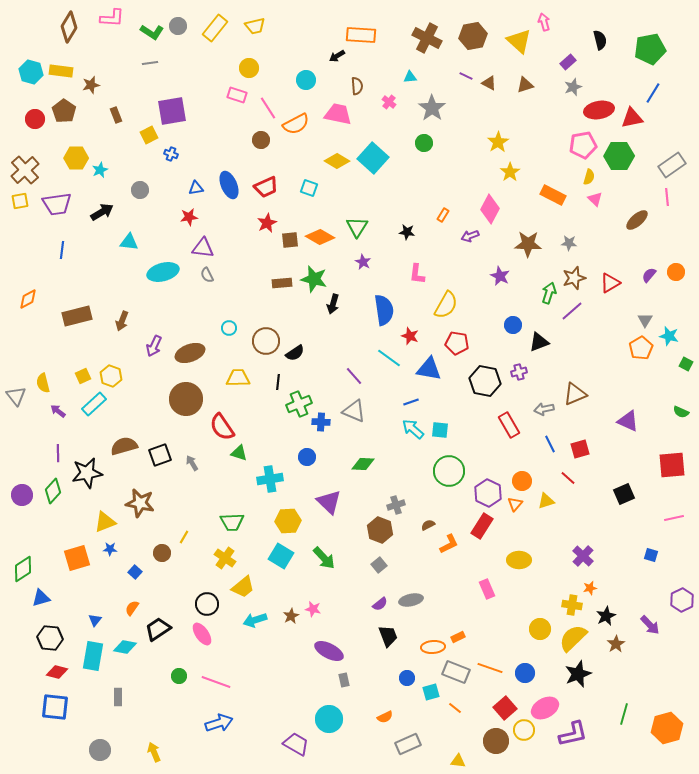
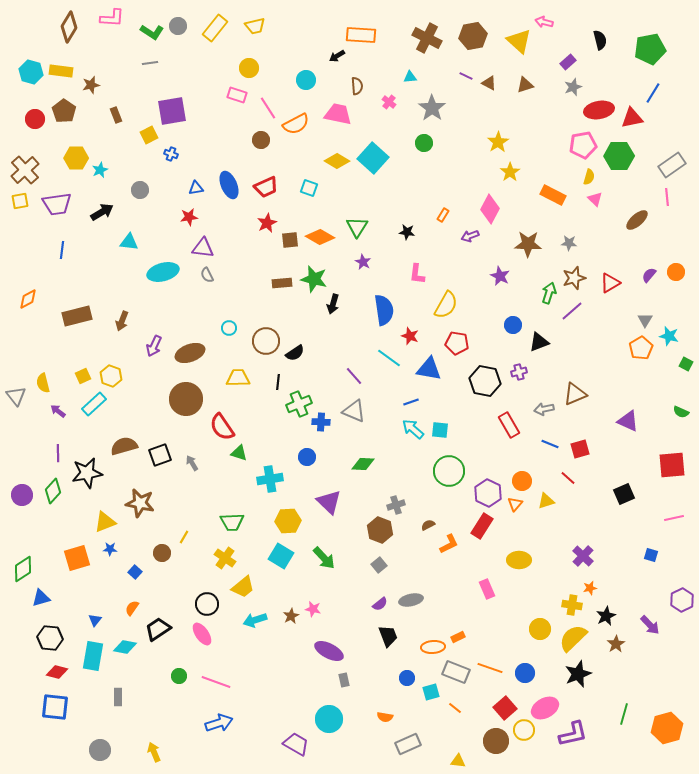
pink arrow at (544, 22): rotated 60 degrees counterclockwise
blue line at (550, 444): rotated 42 degrees counterclockwise
orange semicircle at (385, 717): rotated 35 degrees clockwise
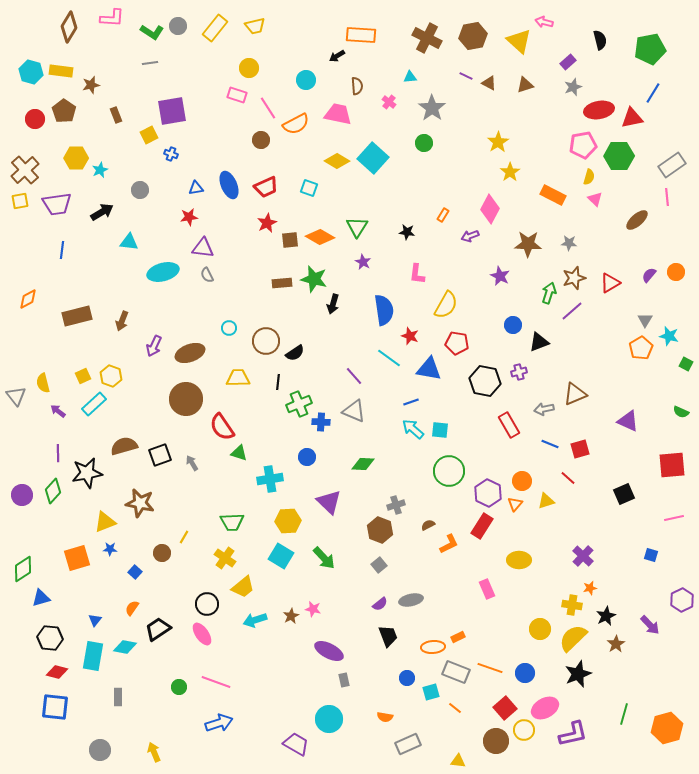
green circle at (179, 676): moved 11 px down
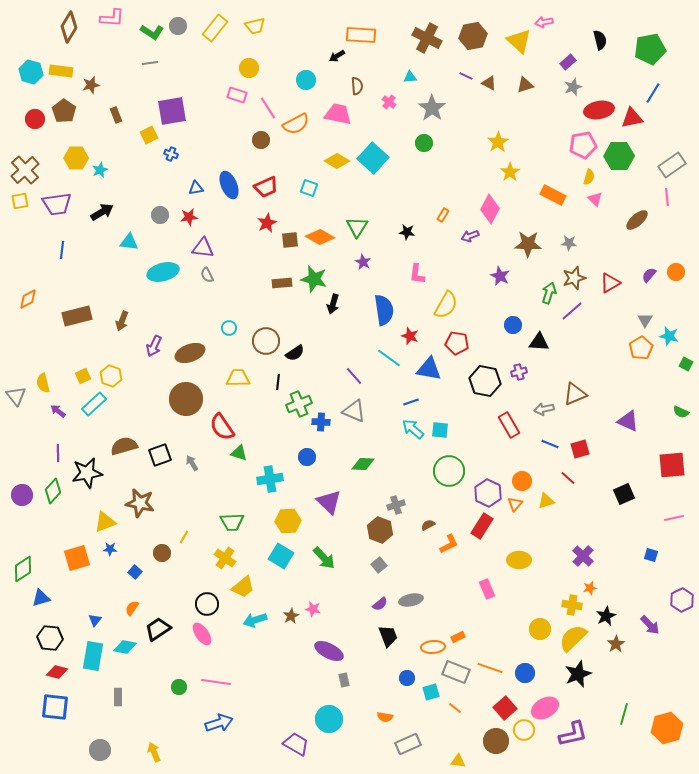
pink arrow at (544, 22): rotated 24 degrees counterclockwise
gray circle at (140, 190): moved 20 px right, 25 px down
black triangle at (539, 342): rotated 25 degrees clockwise
pink line at (216, 682): rotated 12 degrees counterclockwise
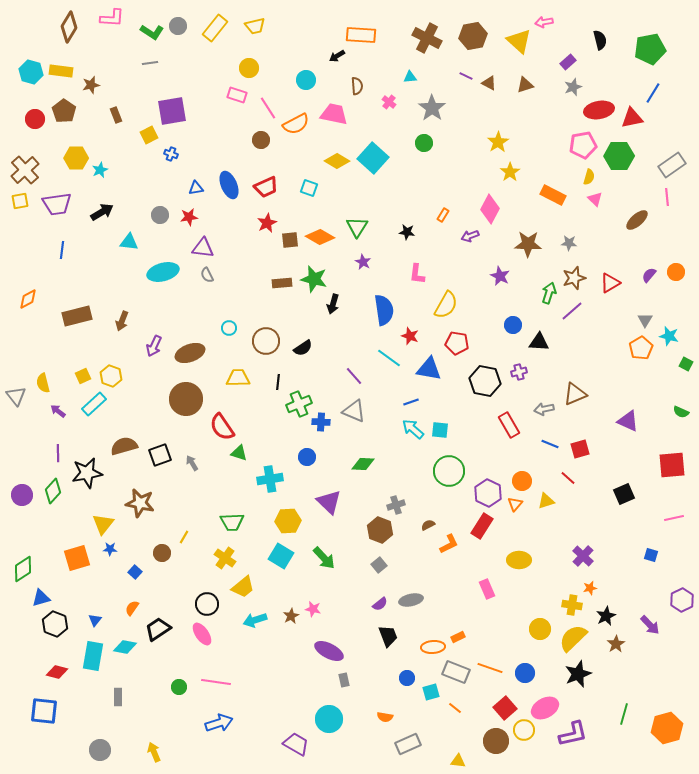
pink trapezoid at (338, 114): moved 4 px left
black semicircle at (295, 353): moved 8 px right, 5 px up
yellow triangle at (105, 522): moved 2 px left, 2 px down; rotated 30 degrees counterclockwise
black hexagon at (50, 638): moved 5 px right, 14 px up; rotated 15 degrees clockwise
blue square at (55, 707): moved 11 px left, 4 px down
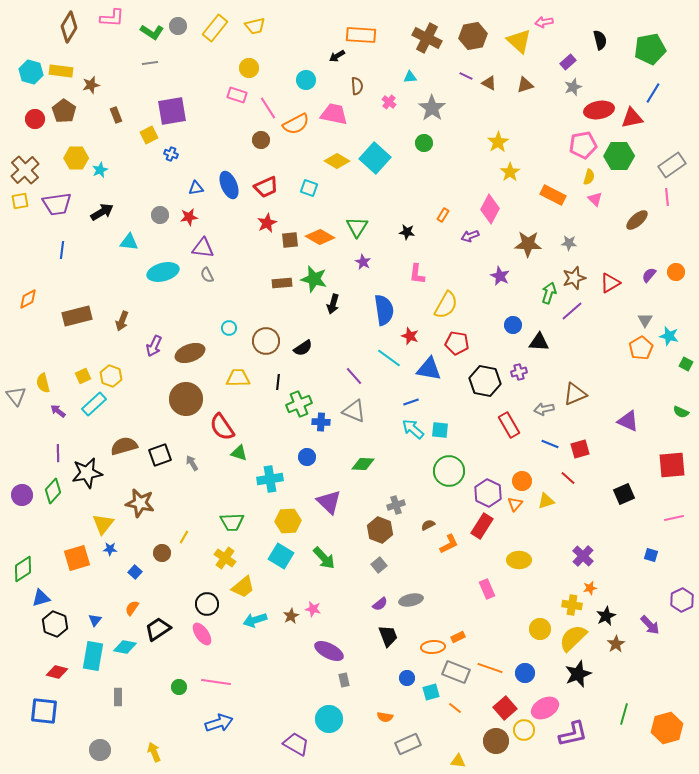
cyan square at (373, 158): moved 2 px right
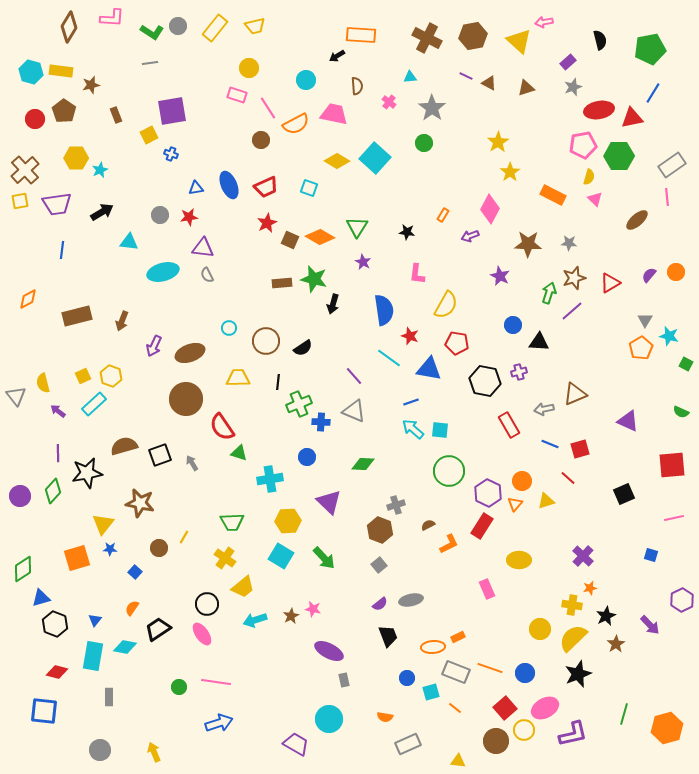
brown triangle at (525, 85): moved 1 px right, 3 px down
brown square at (290, 240): rotated 30 degrees clockwise
purple circle at (22, 495): moved 2 px left, 1 px down
brown circle at (162, 553): moved 3 px left, 5 px up
gray rectangle at (118, 697): moved 9 px left
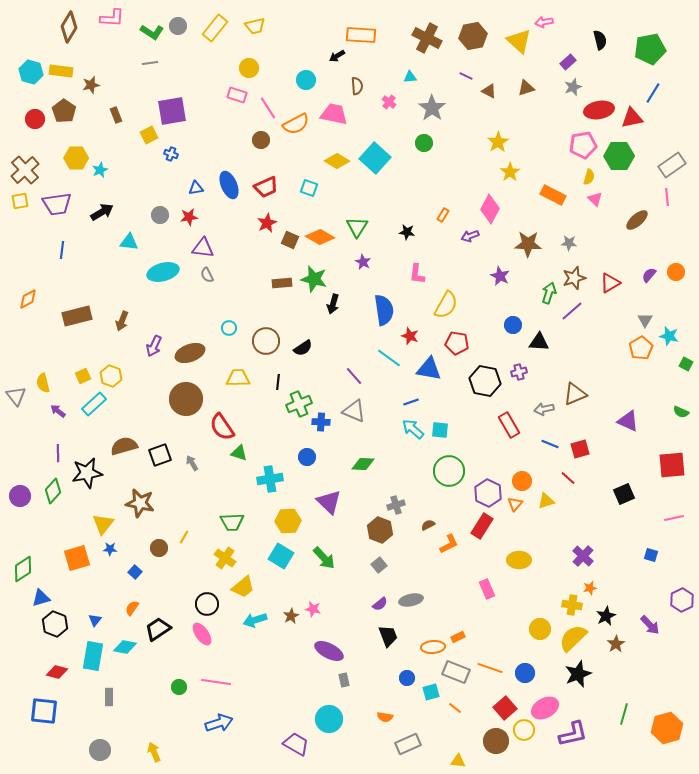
brown triangle at (489, 83): moved 8 px down
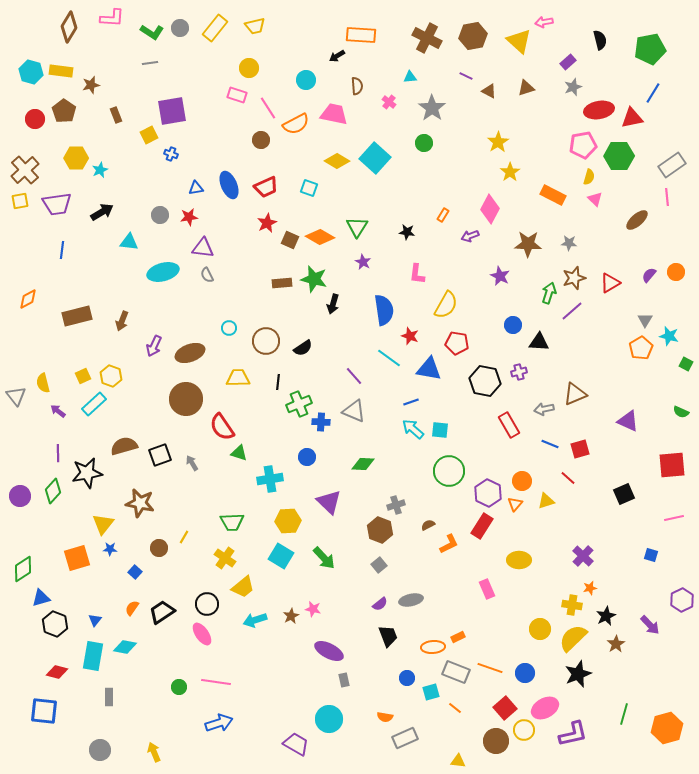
gray circle at (178, 26): moved 2 px right, 2 px down
black trapezoid at (158, 629): moved 4 px right, 17 px up
gray rectangle at (408, 744): moved 3 px left, 6 px up
